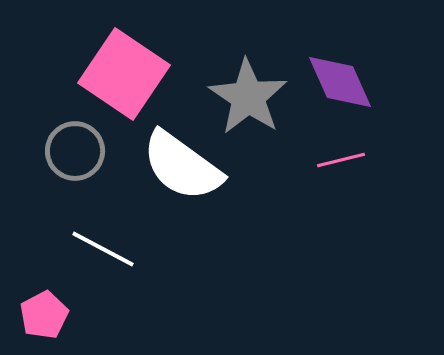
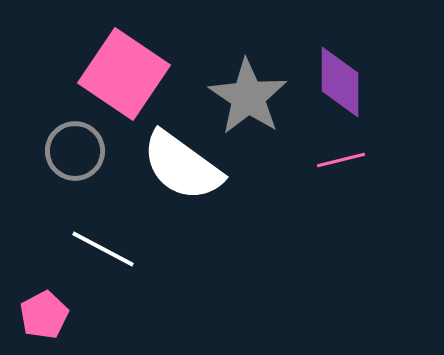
purple diamond: rotated 24 degrees clockwise
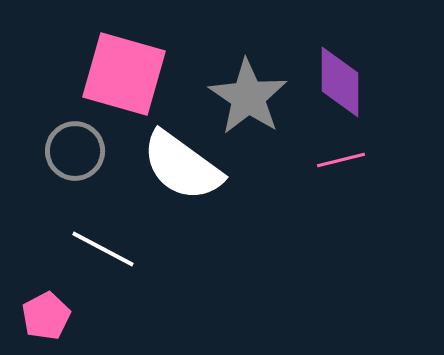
pink square: rotated 18 degrees counterclockwise
pink pentagon: moved 2 px right, 1 px down
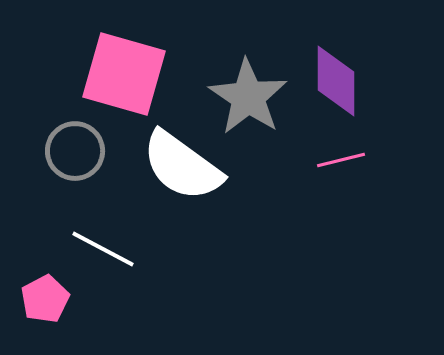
purple diamond: moved 4 px left, 1 px up
pink pentagon: moved 1 px left, 17 px up
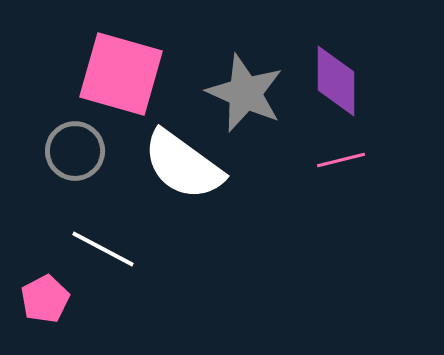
pink square: moved 3 px left
gray star: moved 3 px left, 4 px up; rotated 10 degrees counterclockwise
white semicircle: moved 1 px right, 1 px up
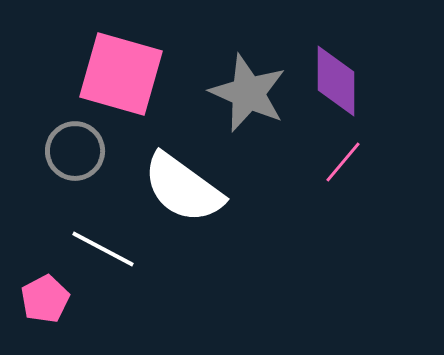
gray star: moved 3 px right
pink line: moved 2 px right, 2 px down; rotated 36 degrees counterclockwise
white semicircle: moved 23 px down
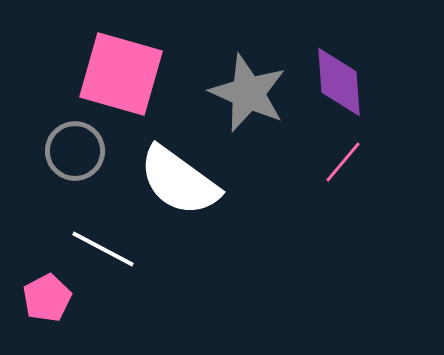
purple diamond: moved 3 px right, 1 px down; rotated 4 degrees counterclockwise
white semicircle: moved 4 px left, 7 px up
pink pentagon: moved 2 px right, 1 px up
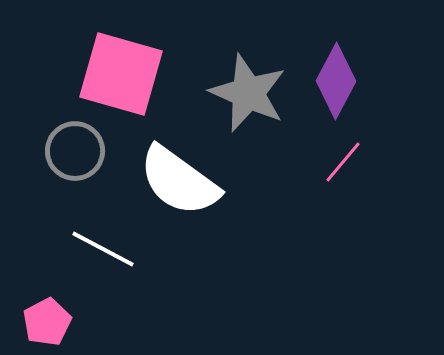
purple diamond: moved 3 px left, 1 px up; rotated 32 degrees clockwise
pink pentagon: moved 24 px down
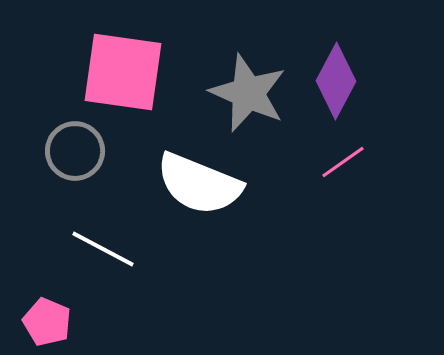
pink square: moved 2 px right, 2 px up; rotated 8 degrees counterclockwise
pink line: rotated 15 degrees clockwise
white semicircle: moved 20 px right, 3 px down; rotated 14 degrees counterclockwise
pink pentagon: rotated 21 degrees counterclockwise
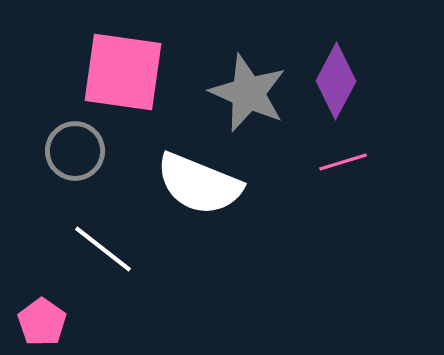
pink line: rotated 18 degrees clockwise
white line: rotated 10 degrees clockwise
pink pentagon: moved 5 px left; rotated 12 degrees clockwise
